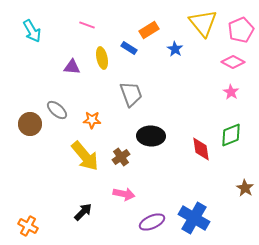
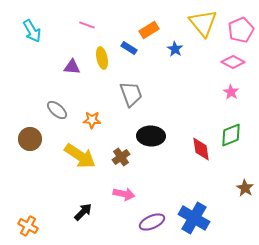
brown circle: moved 15 px down
yellow arrow: moved 5 px left; rotated 16 degrees counterclockwise
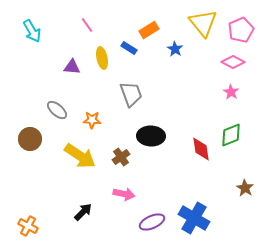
pink line: rotated 35 degrees clockwise
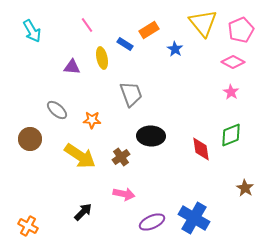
blue rectangle: moved 4 px left, 4 px up
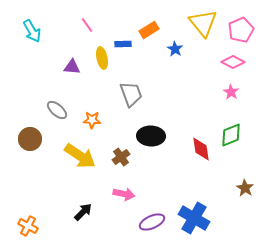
blue rectangle: moved 2 px left; rotated 35 degrees counterclockwise
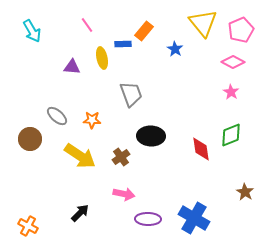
orange rectangle: moved 5 px left, 1 px down; rotated 18 degrees counterclockwise
gray ellipse: moved 6 px down
brown star: moved 4 px down
black arrow: moved 3 px left, 1 px down
purple ellipse: moved 4 px left, 3 px up; rotated 25 degrees clockwise
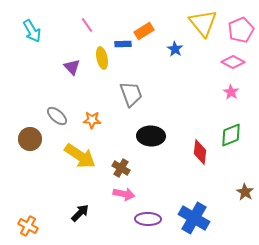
orange rectangle: rotated 18 degrees clockwise
purple triangle: rotated 42 degrees clockwise
red diamond: moved 1 px left, 3 px down; rotated 15 degrees clockwise
brown cross: moved 11 px down; rotated 24 degrees counterclockwise
